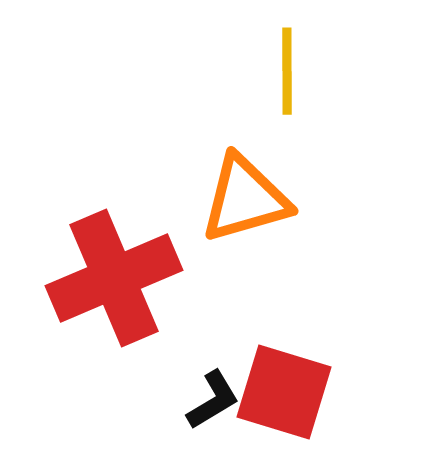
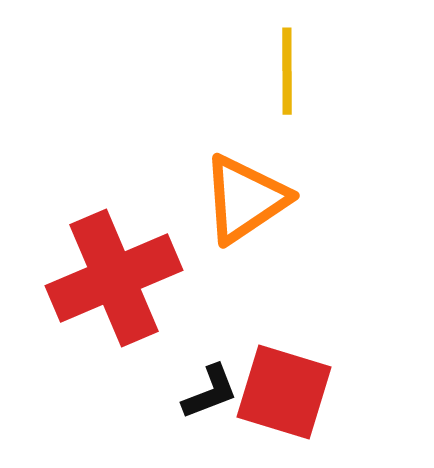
orange triangle: rotated 18 degrees counterclockwise
black L-shape: moved 3 px left, 8 px up; rotated 10 degrees clockwise
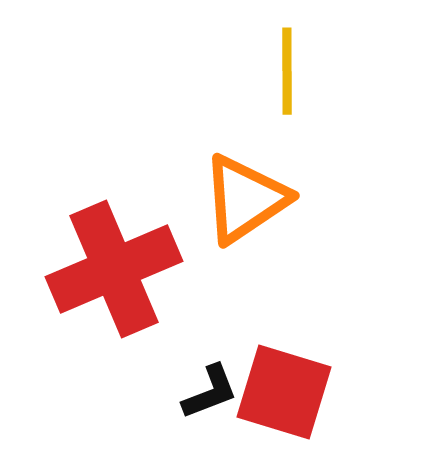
red cross: moved 9 px up
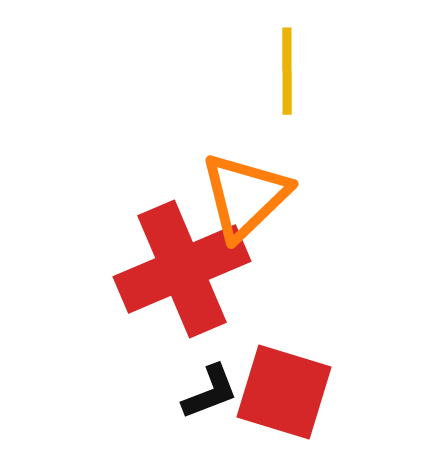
orange triangle: moved 3 px up; rotated 10 degrees counterclockwise
red cross: moved 68 px right
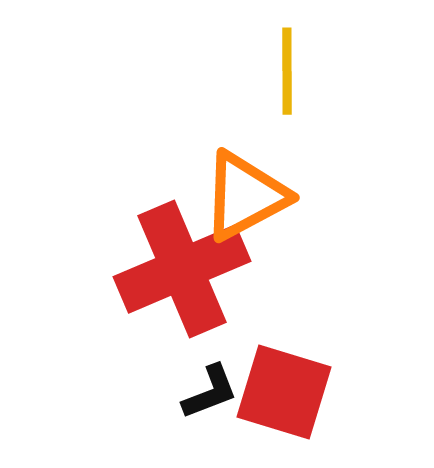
orange triangle: rotated 16 degrees clockwise
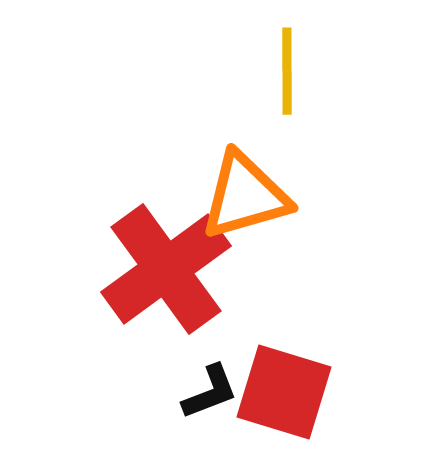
orange triangle: rotated 12 degrees clockwise
red cross: moved 16 px left; rotated 13 degrees counterclockwise
